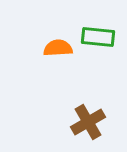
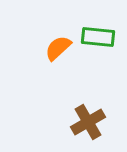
orange semicircle: rotated 40 degrees counterclockwise
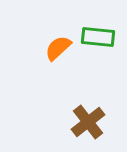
brown cross: rotated 8 degrees counterclockwise
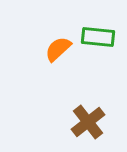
orange semicircle: moved 1 px down
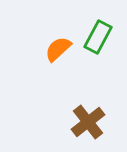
green rectangle: rotated 68 degrees counterclockwise
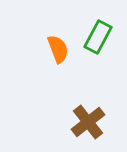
orange semicircle: rotated 112 degrees clockwise
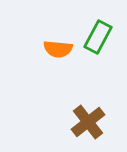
orange semicircle: rotated 116 degrees clockwise
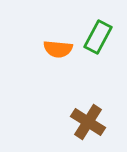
brown cross: rotated 20 degrees counterclockwise
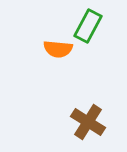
green rectangle: moved 10 px left, 11 px up
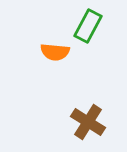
orange semicircle: moved 3 px left, 3 px down
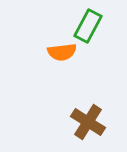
orange semicircle: moved 7 px right; rotated 12 degrees counterclockwise
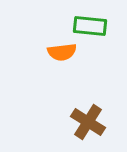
green rectangle: moved 2 px right; rotated 68 degrees clockwise
